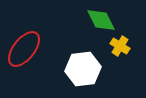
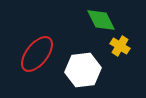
red ellipse: moved 13 px right, 5 px down
white hexagon: moved 1 px down
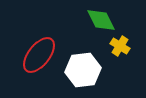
red ellipse: moved 2 px right, 1 px down
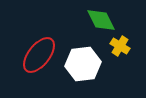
white hexagon: moved 6 px up
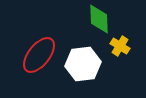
green diamond: moved 2 px left, 1 px up; rotated 24 degrees clockwise
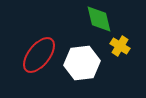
green diamond: rotated 12 degrees counterclockwise
white hexagon: moved 1 px left, 1 px up
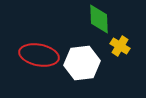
green diamond: rotated 12 degrees clockwise
red ellipse: rotated 63 degrees clockwise
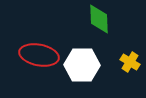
yellow cross: moved 10 px right, 16 px down
white hexagon: moved 2 px down; rotated 8 degrees clockwise
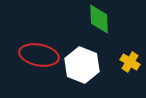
white hexagon: rotated 20 degrees clockwise
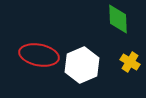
green diamond: moved 19 px right
white hexagon: rotated 16 degrees clockwise
